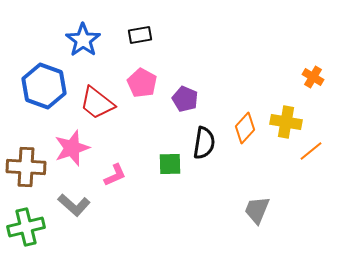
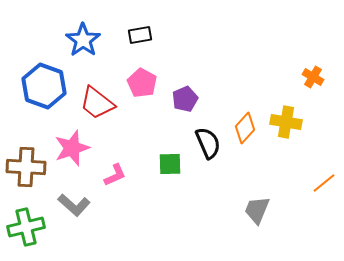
purple pentagon: rotated 25 degrees clockwise
black semicircle: moved 4 px right; rotated 32 degrees counterclockwise
orange line: moved 13 px right, 32 px down
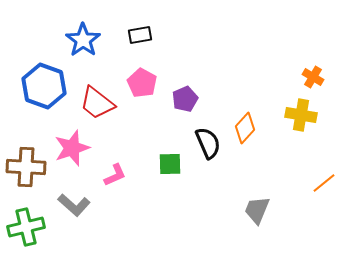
yellow cross: moved 15 px right, 7 px up
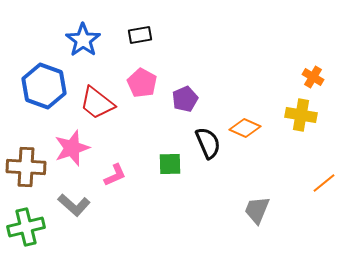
orange diamond: rotated 72 degrees clockwise
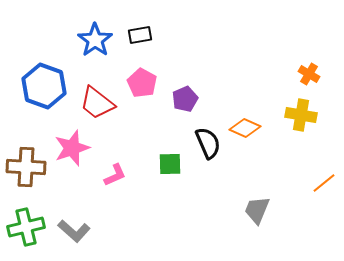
blue star: moved 12 px right
orange cross: moved 4 px left, 3 px up
gray L-shape: moved 26 px down
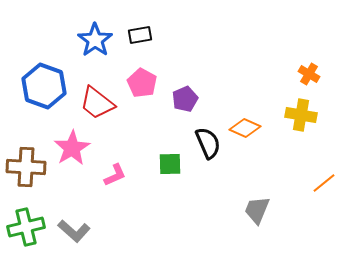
pink star: rotated 12 degrees counterclockwise
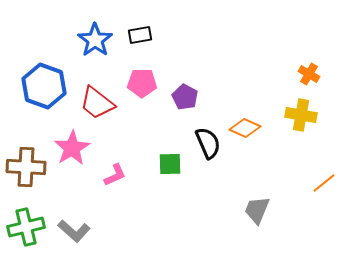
pink pentagon: rotated 28 degrees counterclockwise
purple pentagon: moved 2 px up; rotated 20 degrees counterclockwise
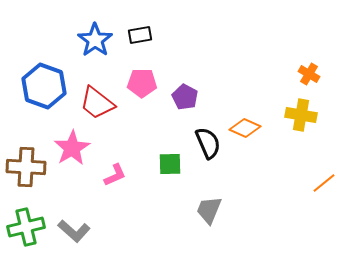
gray trapezoid: moved 48 px left
